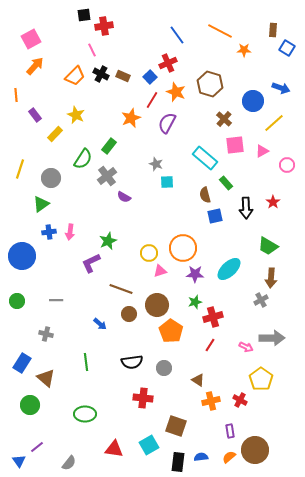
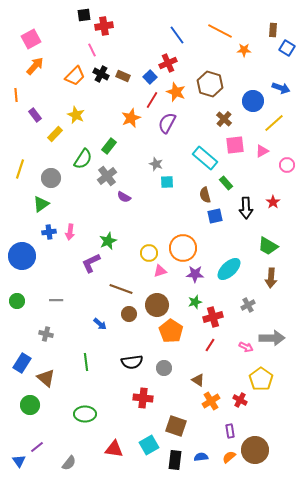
gray cross at (261, 300): moved 13 px left, 5 px down
orange cross at (211, 401): rotated 18 degrees counterclockwise
black rectangle at (178, 462): moved 3 px left, 2 px up
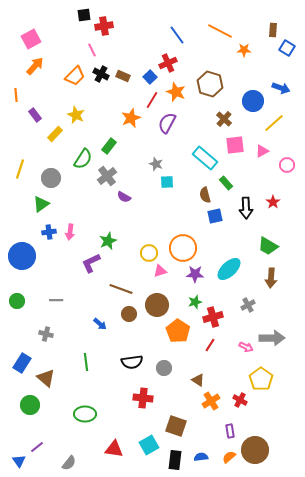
orange pentagon at (171, 331): moved 7 px right
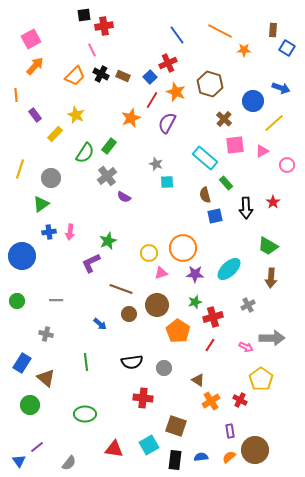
green semicircle at (83, 159): moved 2 px right, 6 px up
pink triangle at (160, 271): moved 1 px right, 2 px down
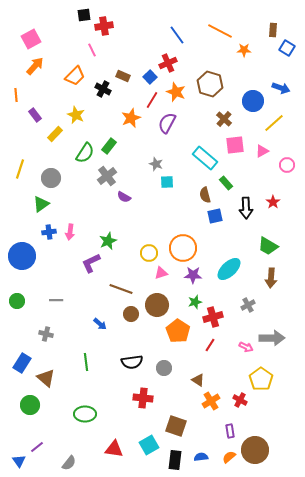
black cross at (101, 74): moved 2 px right, 15 px down
purple star at (195, 274): moved 2 px left, 1 px down
brown circle at (129, 314): moved 2 px right
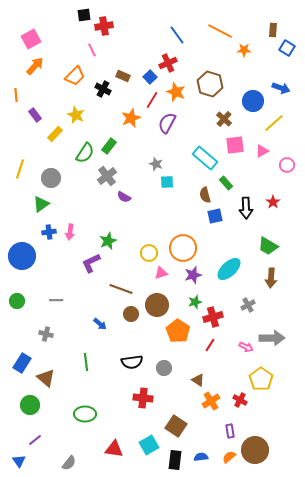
purple star at (193, 275): rotated 18 degrees counterclockwise
brown square at (176, 426): rotated 15 degrees clockwise
purple line at (37, 447): moved 2 px left, 7 px up
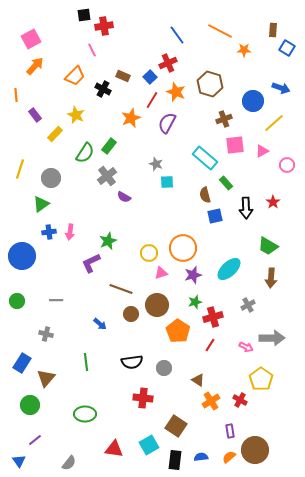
brown cross at (224, 119): rotated 28 degrees clockwise
brown triangle at (46, 378): rotated 30 degrees clockwise
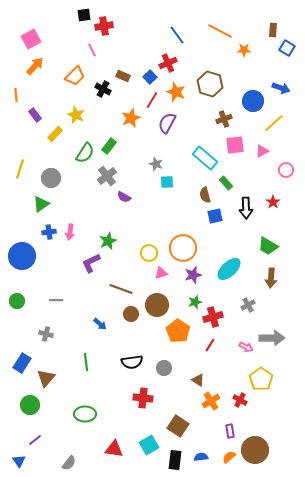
pink circle at (287, 165): moved 1 px left, 5 px down
brown square at (176, 426): moved 2 px right
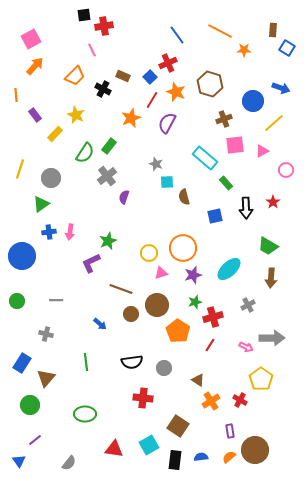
brown semicircle at (205, 195): moved 21 px left, 2 px down
purple semicircle at (124, 197): rotated 80 degrees clockwise
